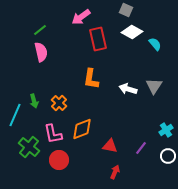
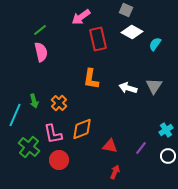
cyan semicircle: rotated 104 degrees counterclockwise
white arrow: moved 1 px up
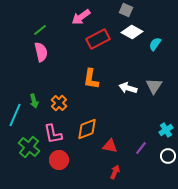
red rectangle: rotated 75 degrees clockwise
orange diamond: moved 5 px right
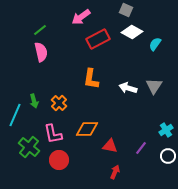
orange diamond: rotated 20 degrees clockwise
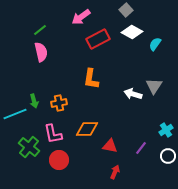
gray square: rotated 24 degrees clockwise
white arrow: moved 5 px right, 6 px down
orange cross: rotated 35 degrees clockwise
cyan line: moved 1 px up; rotated 45 degrees clockwise
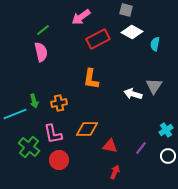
gray square: rotated 32 degrees counterclockwise
green line: moved 3 px right
cyan semicircle: rotated 24 degrees counterclockwise
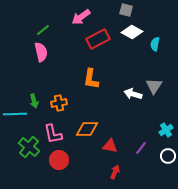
cyan line: rotated 20 degrees clockwise
